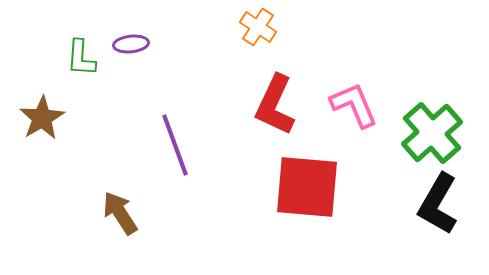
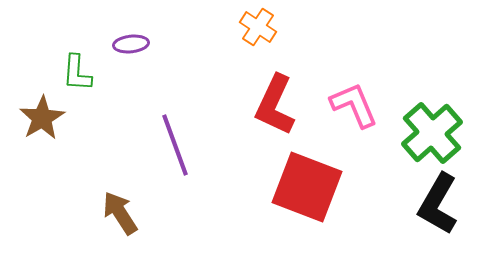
green L-shape: moved 4 px left, 15 px down
red square: rotated 16 degrees clockwise
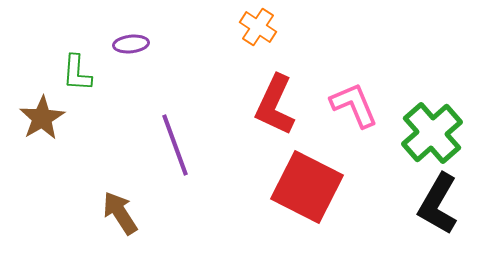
red square: rotated 6 degrees clockwise
